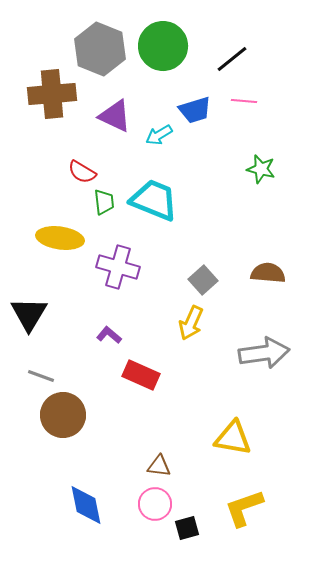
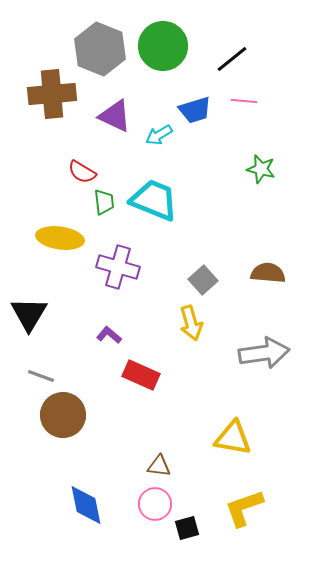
yellow arrow: rotated 40 degrees counterclockwise
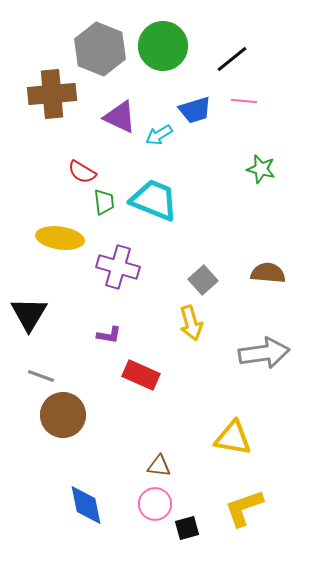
purple triangle: moved 5 px right, 1 px down
purple L-shape: rotated 150 degrees clockwise
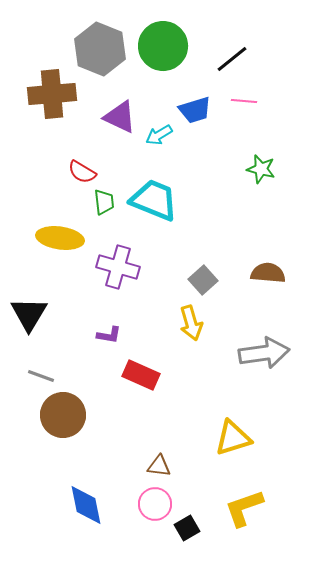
yellow triangle: rotated 27 degrees counterclockwise
black square: rotated 15 degrees counterclockwise
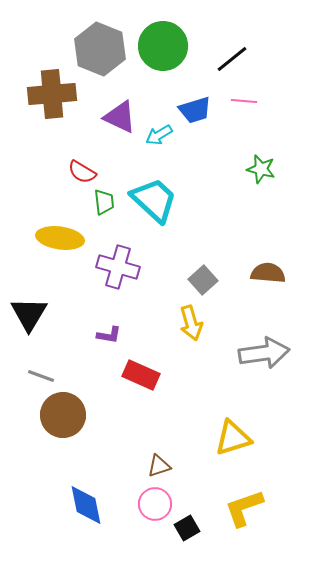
cyan trapezoid: rotated 21 degrees clockwise
brown triangle: rotated 25 degrees counterclockwise
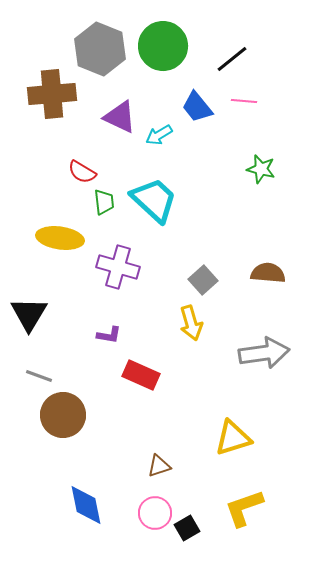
blue trapezoid: moved 2 px right, 3 px up; rotated 68 degrees clockwise
gray line: moved 2 px left
pink circle: moved 9 px down
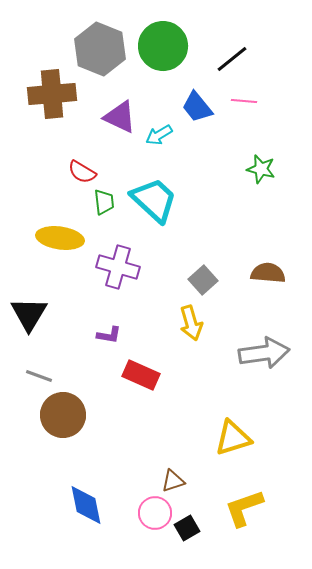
brown triangle: moved 14 px right, 15 px down
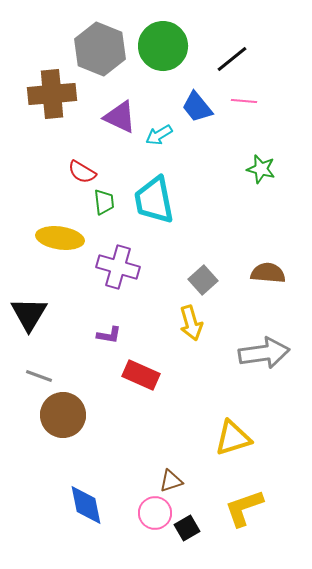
cyan trapezoid: rotated 144 degrees counterclockwise
brown triangle: moved 2 px left
